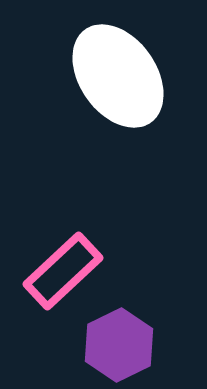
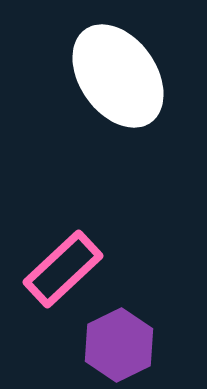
pink rectangle: moved 2 px up
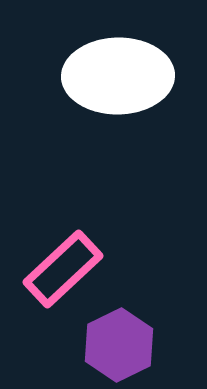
white ellipse: rotated 56 degrees counterclockwise
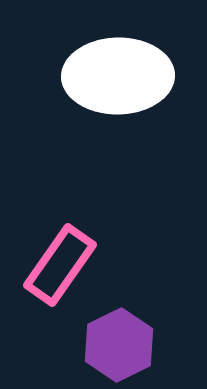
pink rectangle: moved 3 px left, 4 px up; rotated 12 degrees counterclockwise
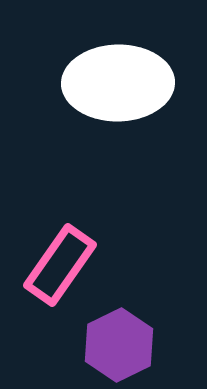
white ellipse: moved 7 px down
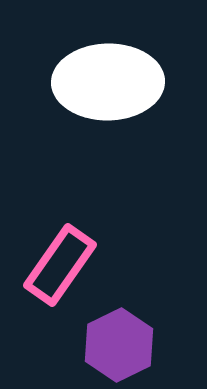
white ellipse: moved 10 px left, 1 px up
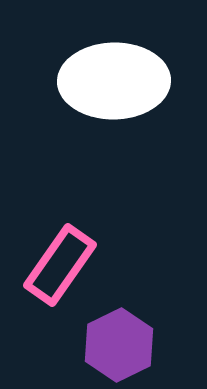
white ellipse: moved 6 px right, 1 px up
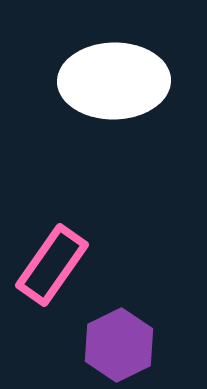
pink rectangle: moved 8 px left
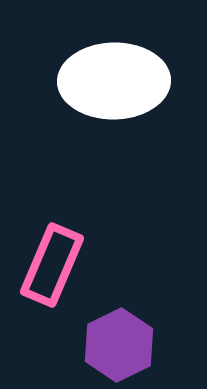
pink rectangle: rotated 12 degrees counterclockwise
